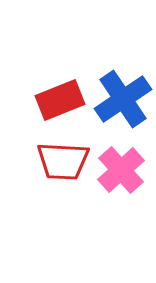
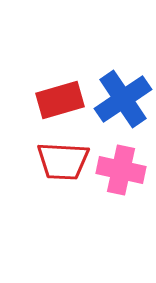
red rectangle: rotated 6 degrees clockwise
pink cross: rotated 36 degrees counterclockwise
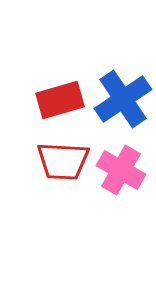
pink cross: rotated 18 degrees clockwise
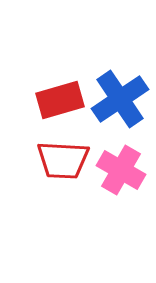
blue cross: moved 3 px left
red trapezoid: moved 1 px up
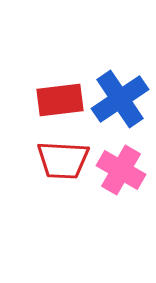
red rectangle: rotated 9 degrees clockwise
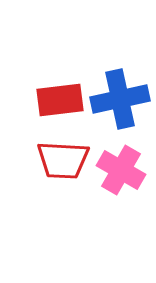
blue cross: rotated 22 degrees clockwise
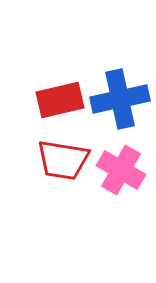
red rectangle: rotated 6 degrees counterclockwise
red trapezoid: rotated 6 degrees clockwise
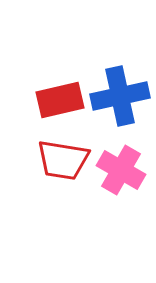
blue cross: moved 3 px up
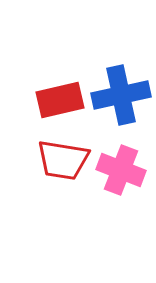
blue cross: moved 1 px right, 1 px up
pink cross: rotated 9 degrees counterclockwise
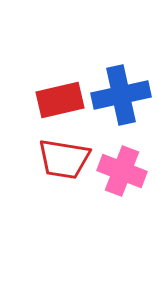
red trapezoid: moved 1 px right, 1 px up
pink cross: moved 1 px right, 1 px down
